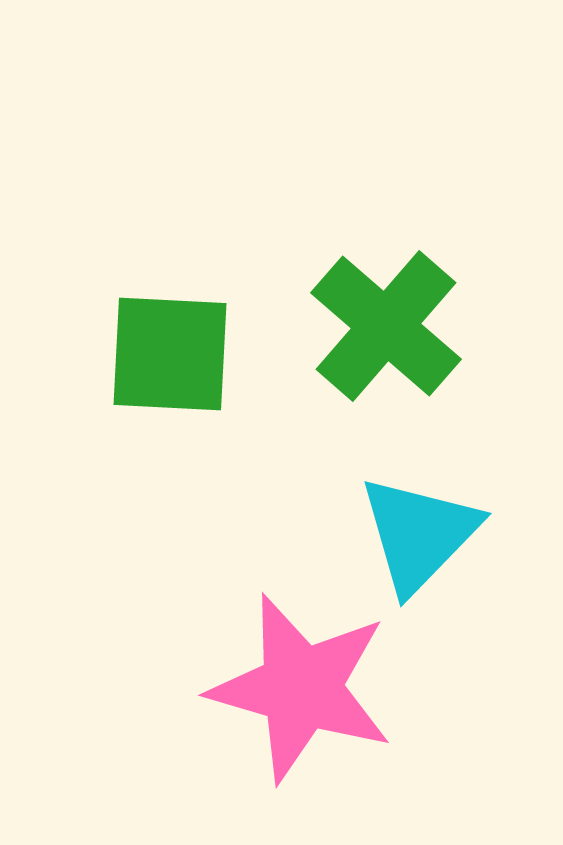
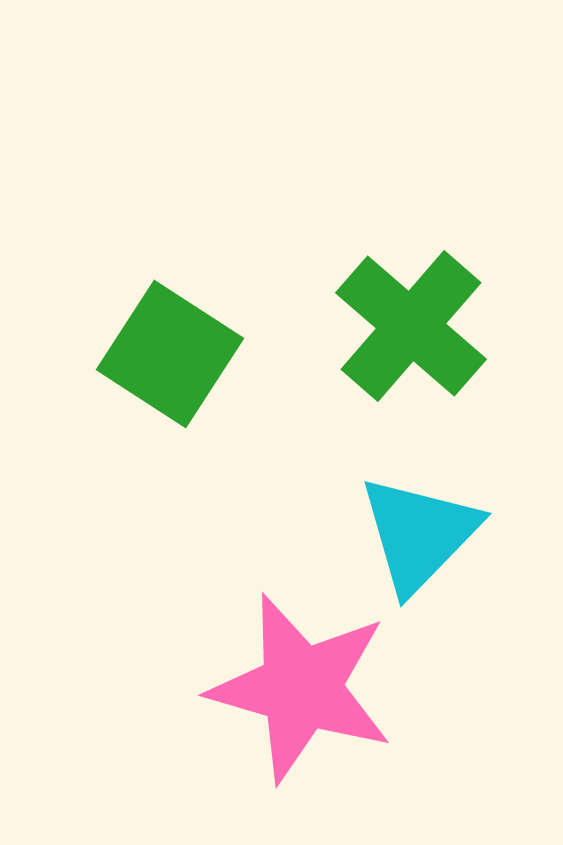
green cross: moved 25 px right
green square: rotated 30 degrees clockwise
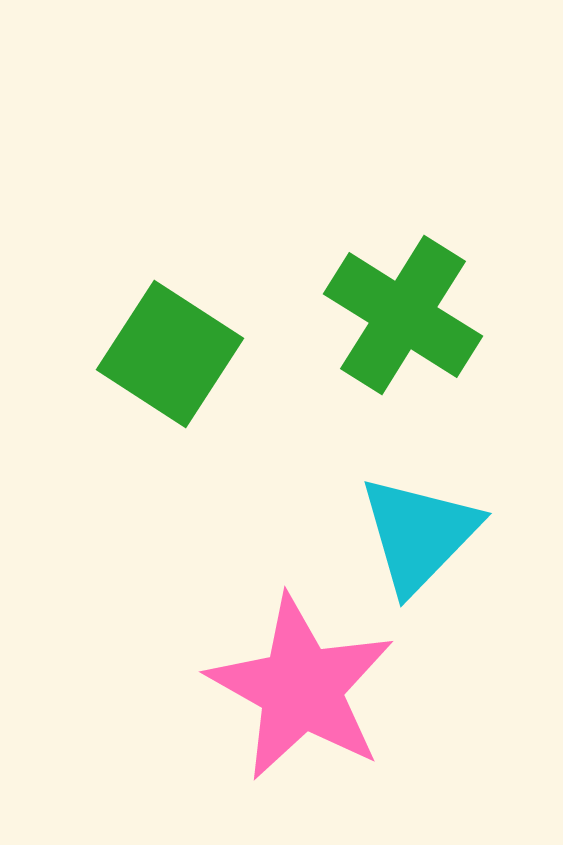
green cross: moved 8 px left, 11 px up; rotated 9 degrees counterclockwise
pink star: rotated 13 degrees clockwise
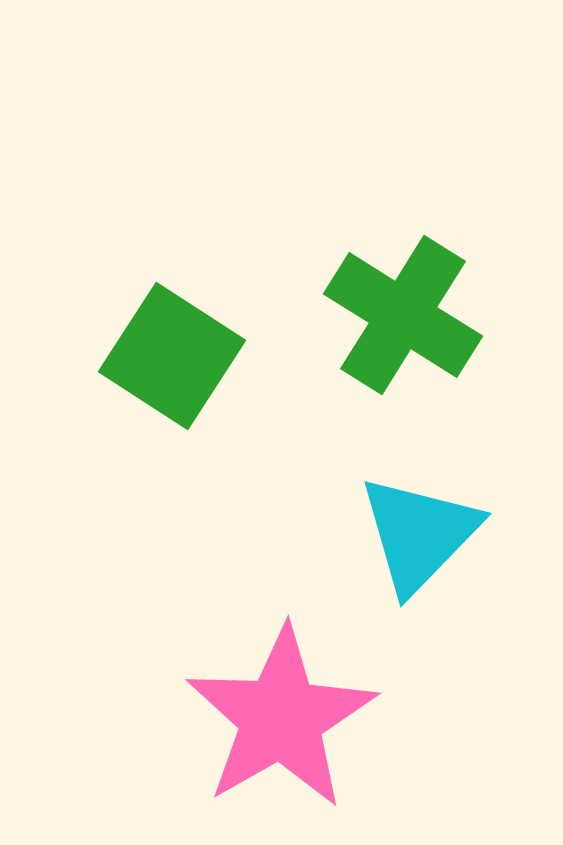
green square: moved 2 px right, 2 px down
pink star: moved 20 px left, 30 px down; rotated 13 degrees clockwise
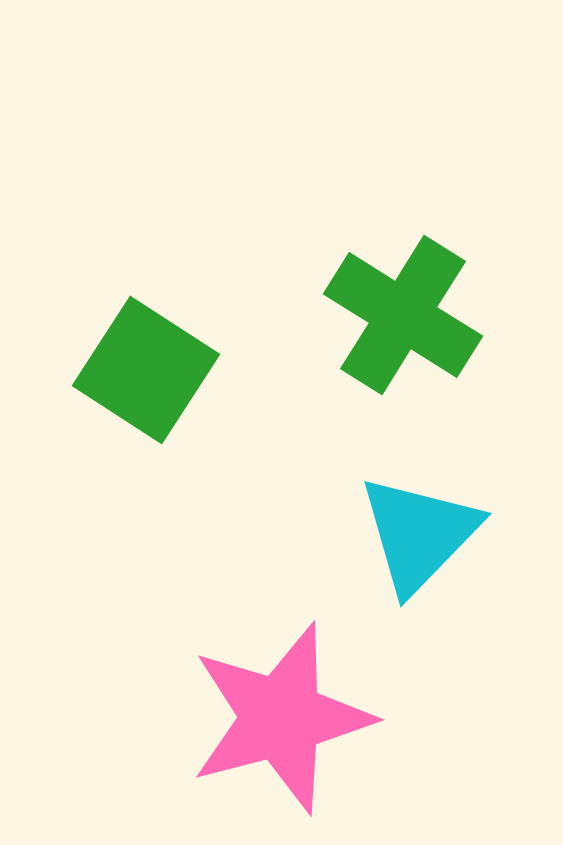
green square: moved 26 px left, 14 px down
pink star: rotated 15 degrees clockwise
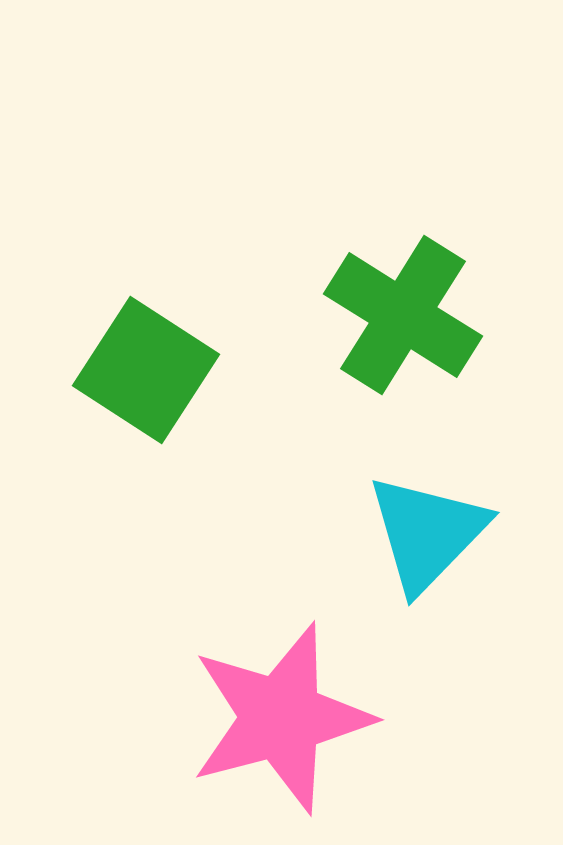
cyan triangle: moved 8 px right, 1 px up
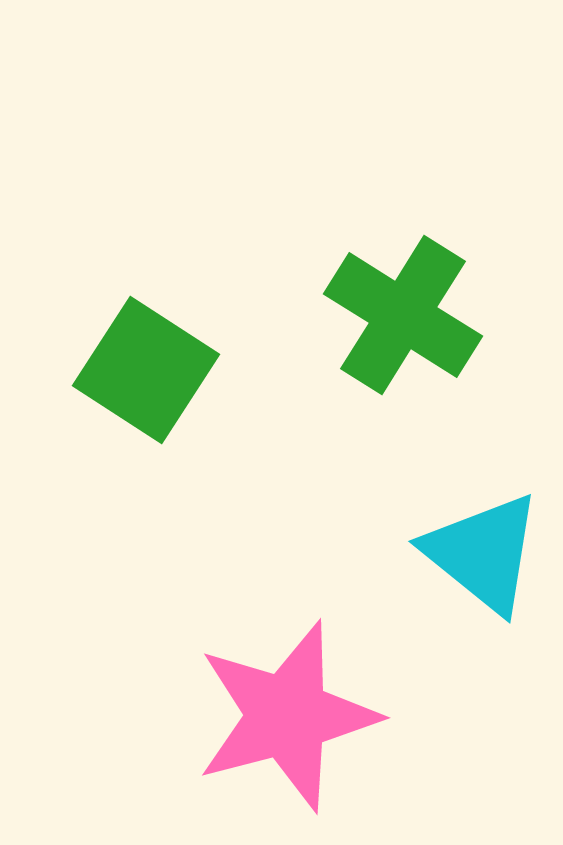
cyan triangle: moved 56 px right, 20 px down; rotated 35 degrees counterclockwise
pink star: moved 6 px right, 2 px up
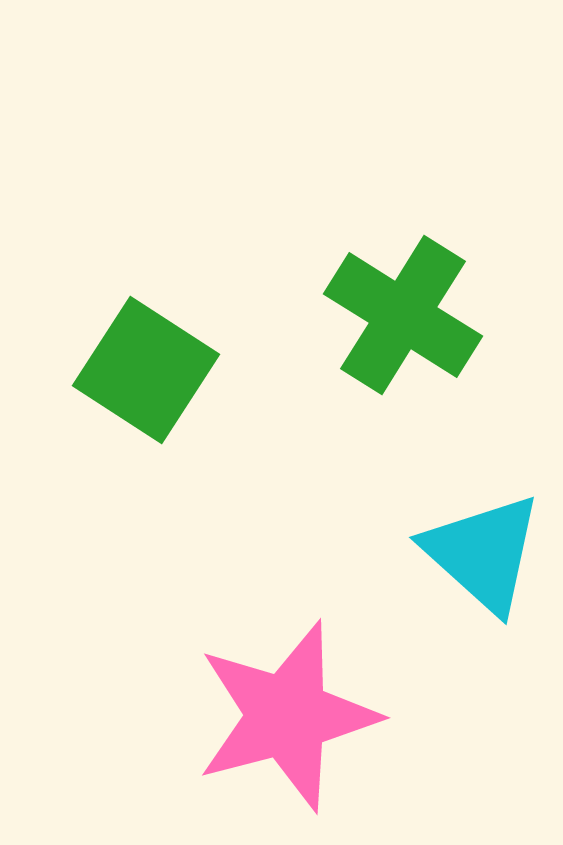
cyan triangle: rotated 3 degrees clockwise
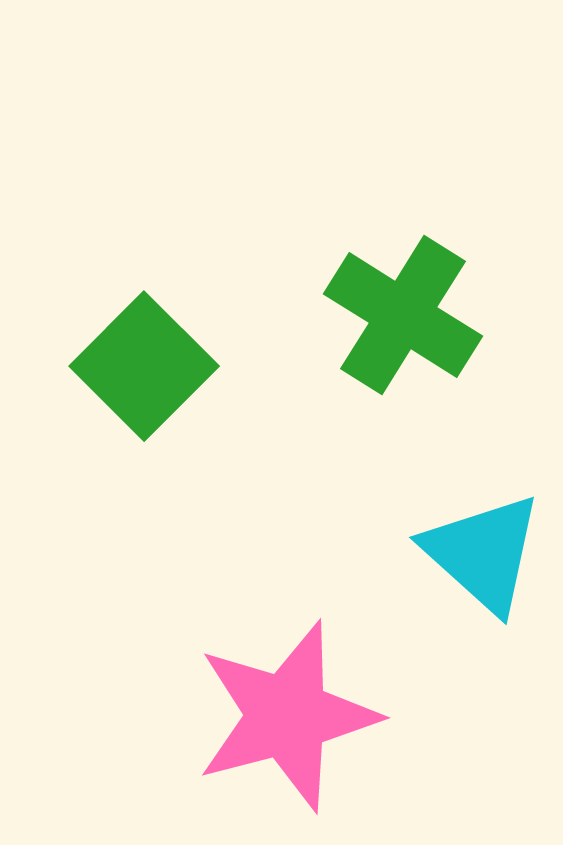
green square: moved 2 px left, 4 px up; rotated 12 degrees clockwise
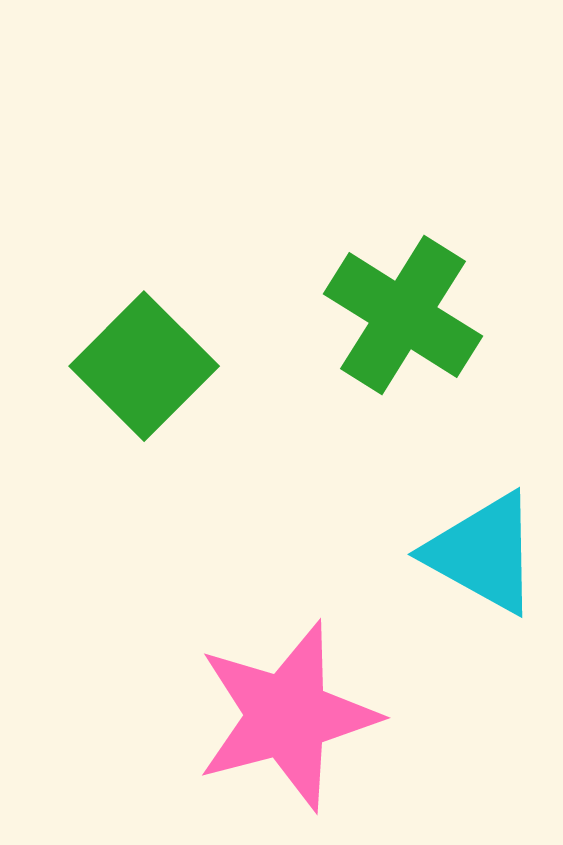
cyan triangle: rotated 13 degrees counterclockwise
